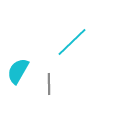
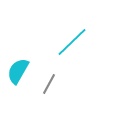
gray line: rotated 30 degrees clockwise
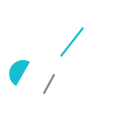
cyan line: rotated 8 degrees counterclockwise
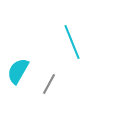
cyan line: rotated 60 degrees counterclockwise
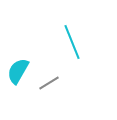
gray line: moved 1 px up; rotated 30 degrees clockwise
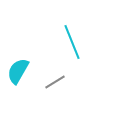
gray line: moved 6 px right, 1 px up
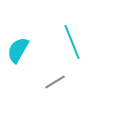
cyan semicircle: moved 21 px up
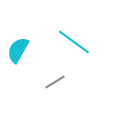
cyan line: moved 2 px right; rotated 32 degrees counterclockwise
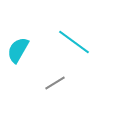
gray line: moved 1 px down
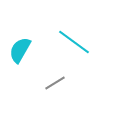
cyan semicircle: moved 2 px right
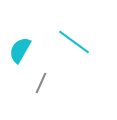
gray line: moved 14 px left; rotated 35 degrees counterclockwise
